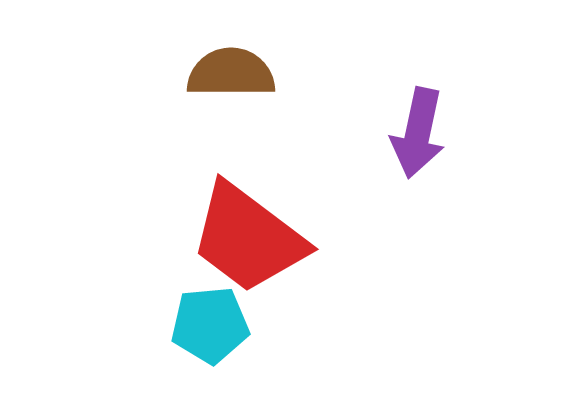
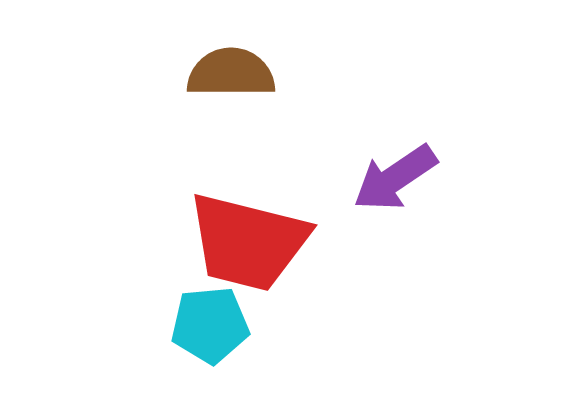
purple arrow: moved 23 px left, 45 px down; rotated 44 degrees clockwise
red trapezoid: moved 4 px down; rotated 23 degrees counterclockwise
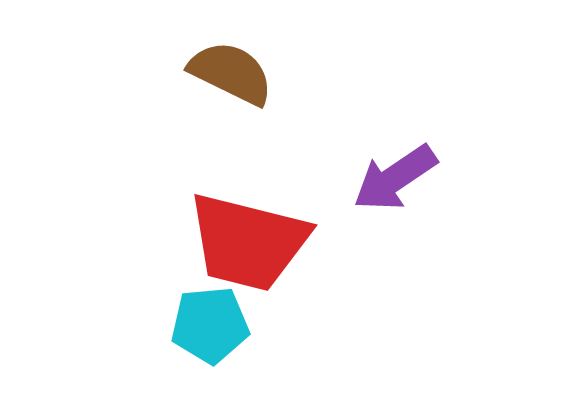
brown semicircle: rotated 26 degrees clockwise
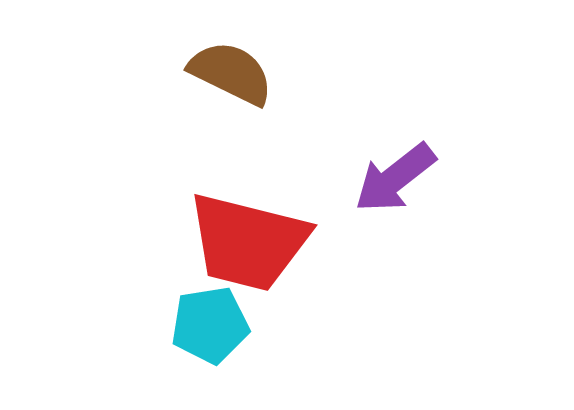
purple arrow: rotated 4 degrees counterclockwise
cyan pentagon: rotated 4 degrees counterclockwise
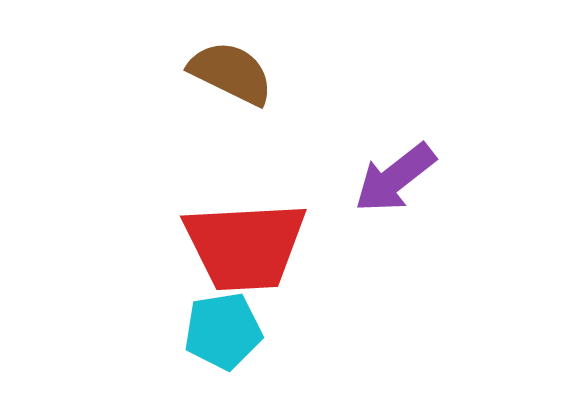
red trapezoid: moved 3 px left, 4 px down; rotated 17 degrees counterclockwise
cyan pentagon: moved 13 px right, 6 px down
